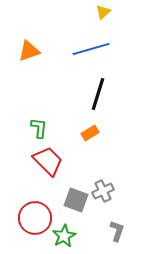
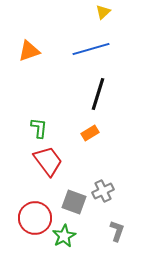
red trapezoid: rotated 8 degrees clockwise
gray square: moved 2 px left, 2 px down
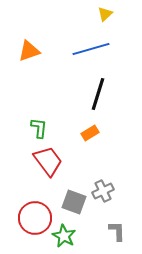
yellow triangle: moved 2 px right, 2 px down
gray L-shape: rotated 20 degrees counterclockwise
green star: rotated 15 degrees counterclockwise
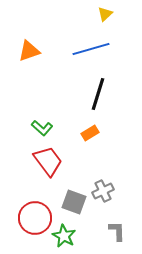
green L-shape: moved 3 px right; rotated 125 degrees clockwise
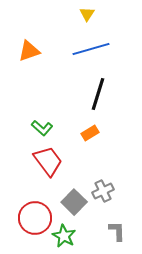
yellow triangle: moved 18 px left; rotated 14 degrees counterclockwise
gray square: rotated 25 degrees clockwise
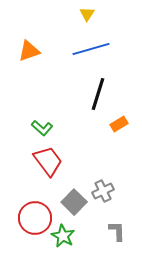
orange rectangle: moved 29 px right, 9 px up
green star: moved 1 px left
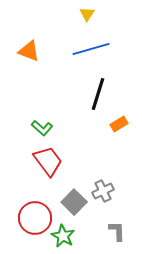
orange triangle: rotated 40 degrees clockwise
